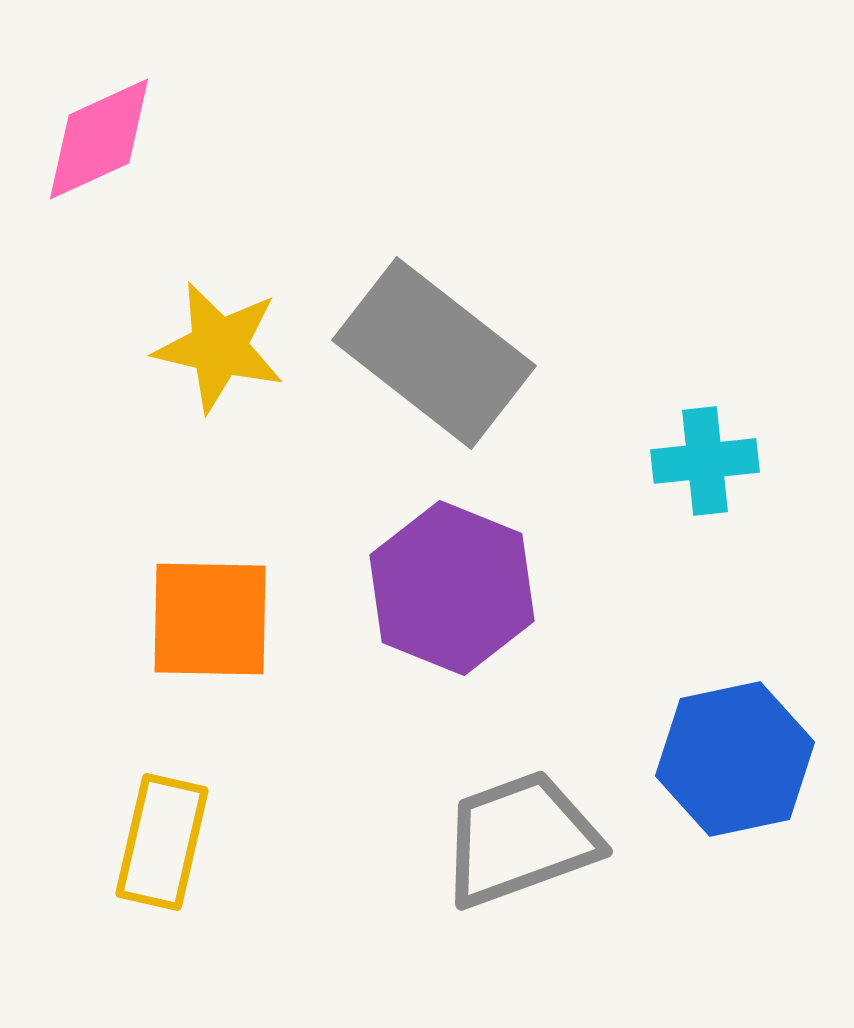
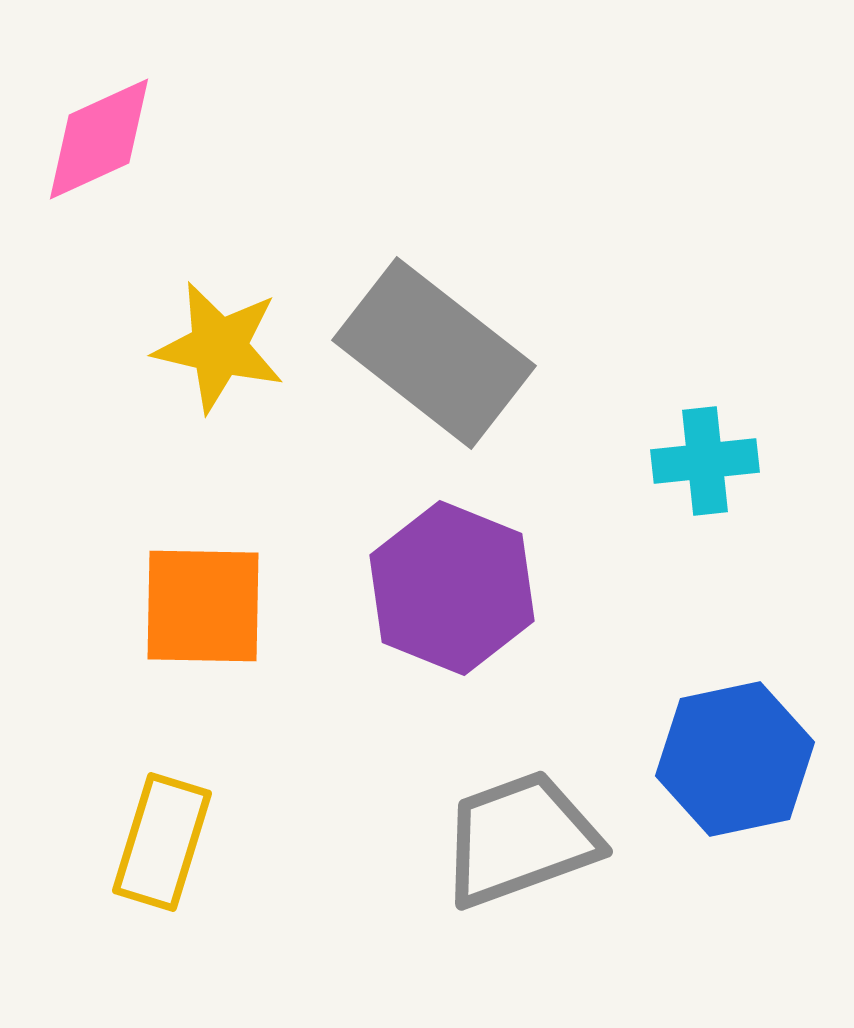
orange square: moved 7 px left, 13 px up
yellow rectangle: rotated 4 degrees clockwise
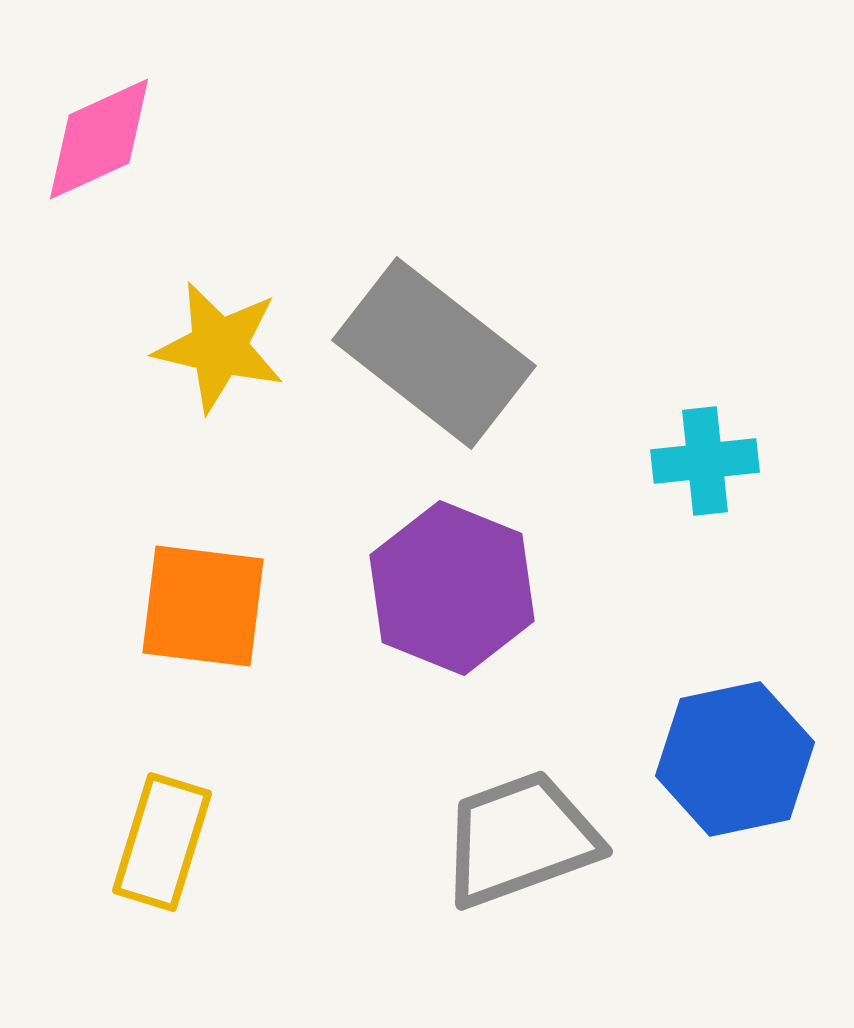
orange square: rotated 6 degrees clockwise
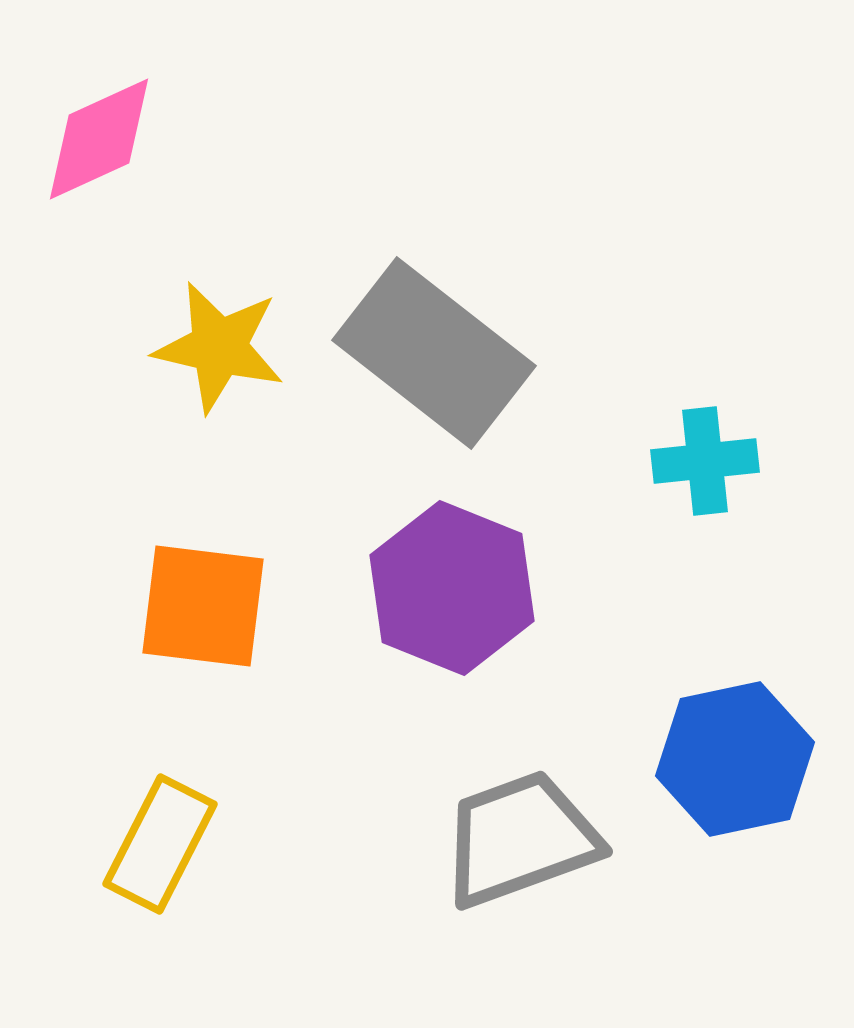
yellow rectangle: moved 2 px left, 2 px down; rotated 10 degrees clockwise
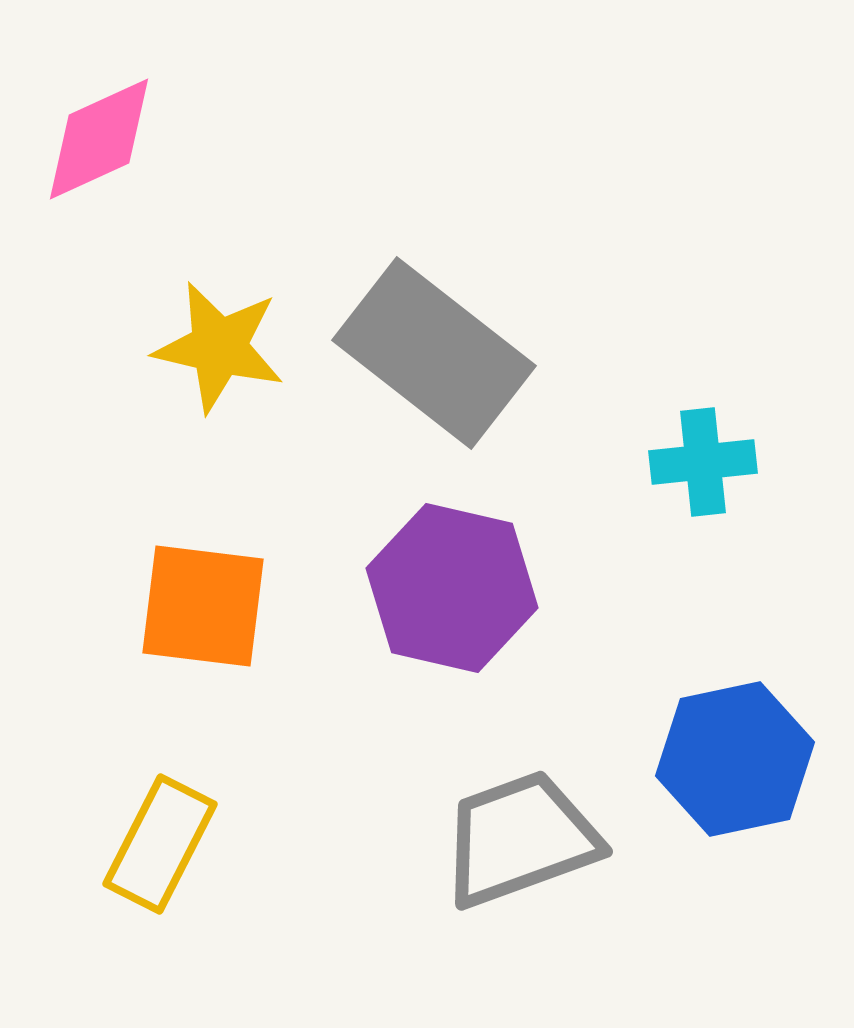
cyan cross: moved 2 px left, 1 px down
purple hexagon: rotated 9 degrees counterclockwise
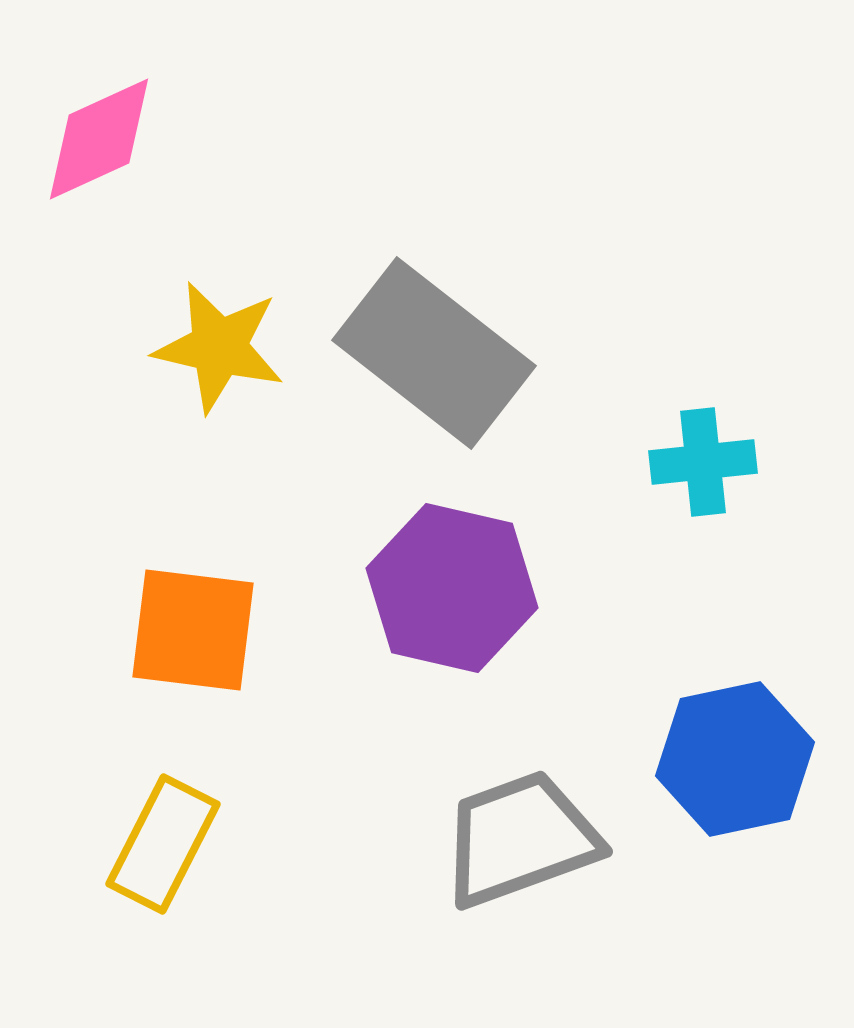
orange square: moved 10 px left, 24 px down
yellow rectangle: moved 3 px right
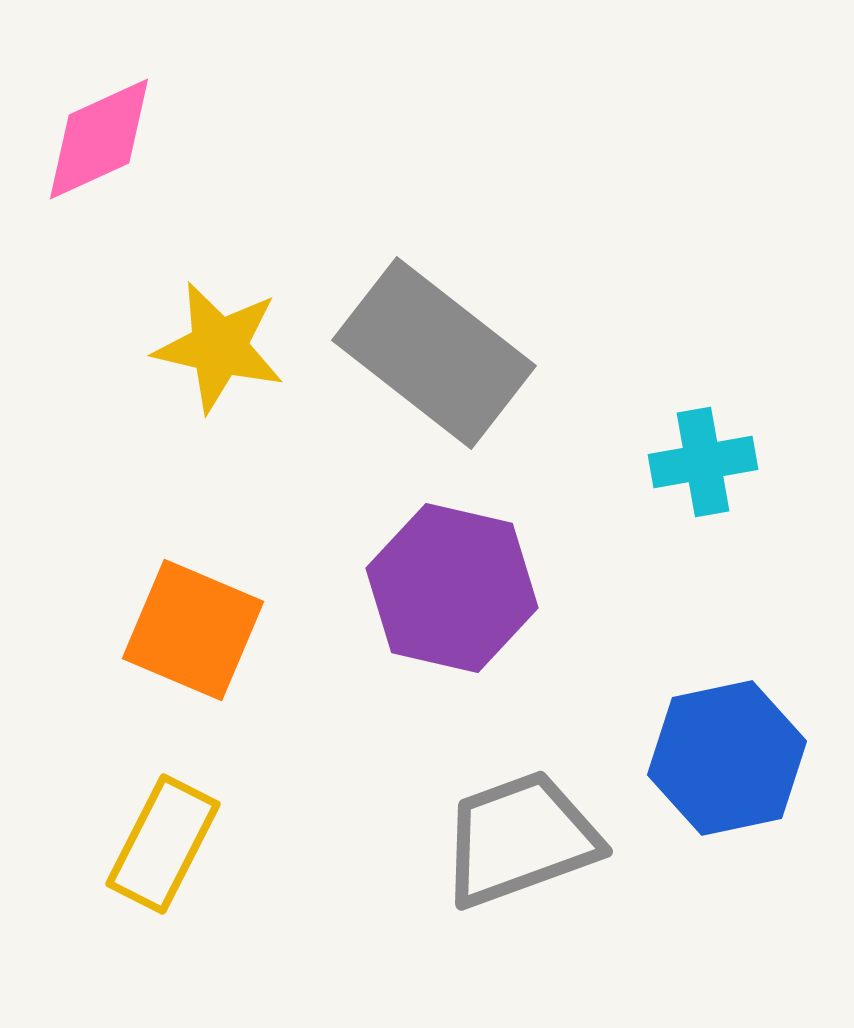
cyan cross: rotated 4 degrees counterclockwise
orange square: rotated 16 degrees clockwise
blue hexagon: moved 8 px left, 1 px up
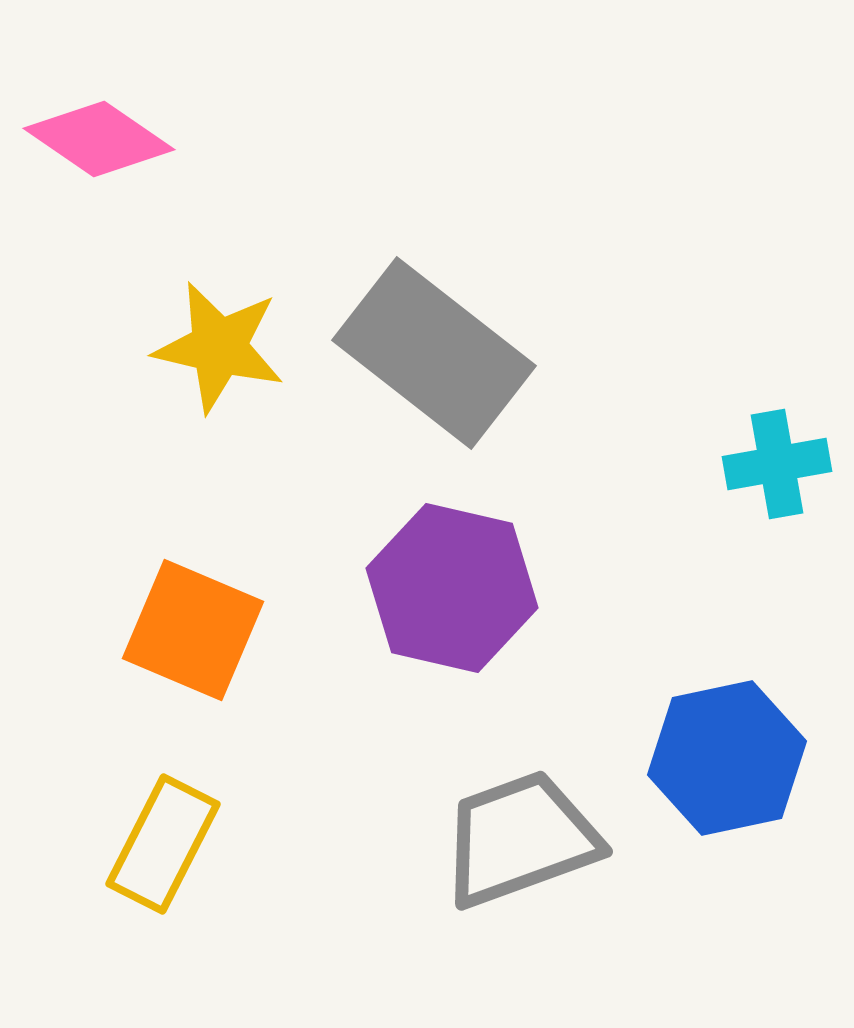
pink diamond: rotated 59 degrees clockwise
cyan cross: moved 74 px right, 2 px down
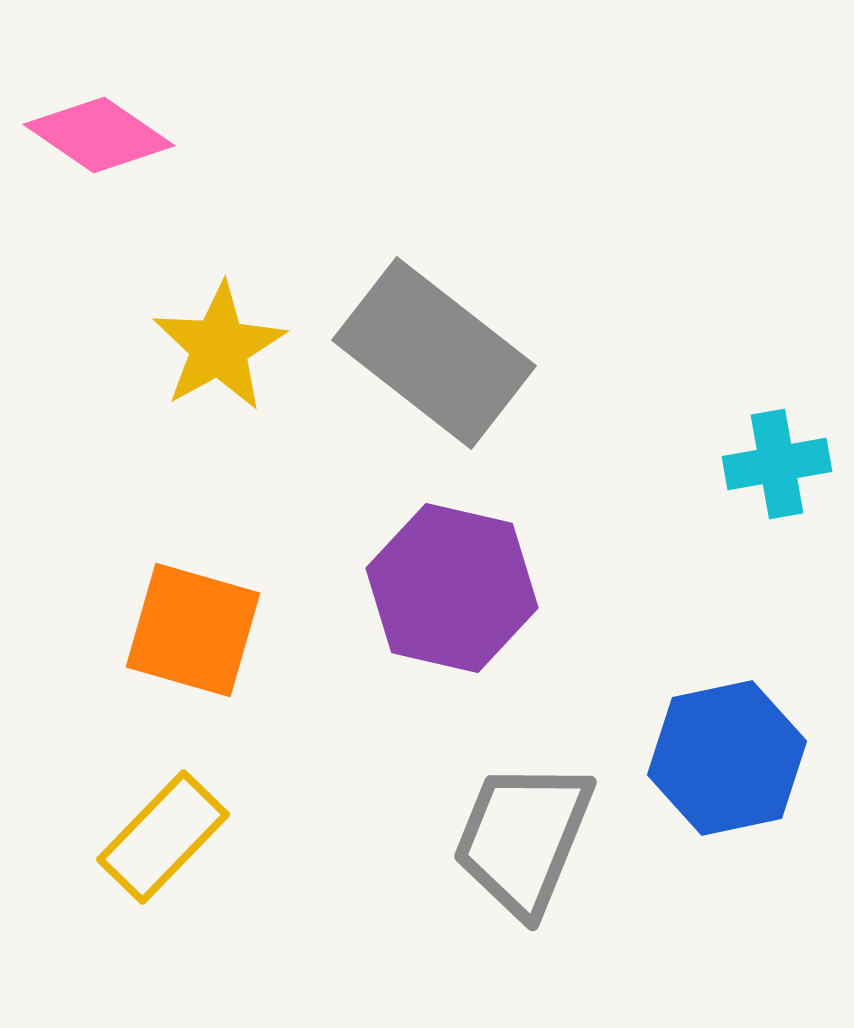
pink diamond: moved 4 px up
yellow star: rotated 30 degrees clockwise
orange square: rotated 7 degrees counterclockwise
gray trapezoid: moved 3 px right, 1 px up; rotated 48 degrees counterclockwise
yellow rectangle: moved 7 px up; rotated 17 degrees clockwise
